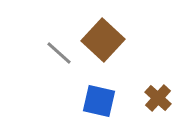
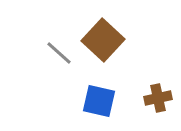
brown cross: rotated 36 degrees clockwise
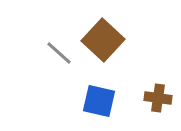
brown cross: rotated 20 degrees clockwise
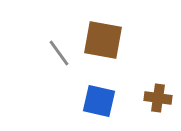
brown square: rotated 33 degrees counterclockwise
gray line: rotated 12 degrees clockwise
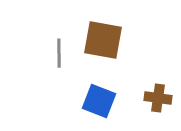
gray line: rotated 36 degrees clockwise
blue square: rotated 8 degrees clockwise
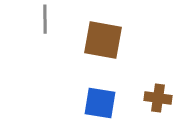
gray line: moved 14 px left, 34 px up
blue square: moved 1 px right, 2 px down; rotated 12 degrees counterclockwise
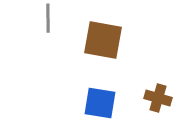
gray line: moved 3 px right, 1 px up
brown cross: rotated 8 degrees clockwise
